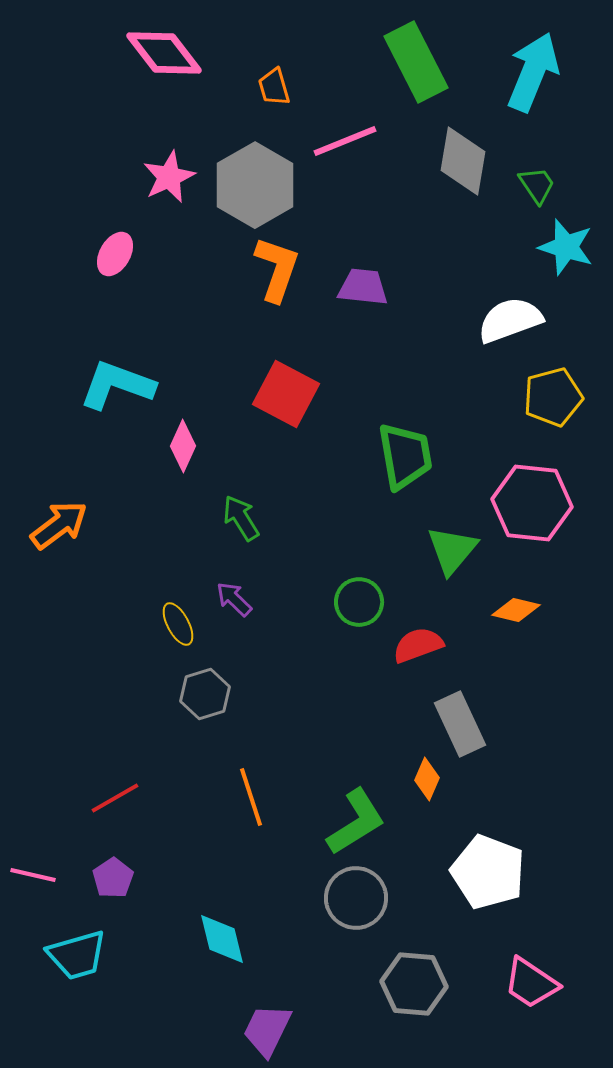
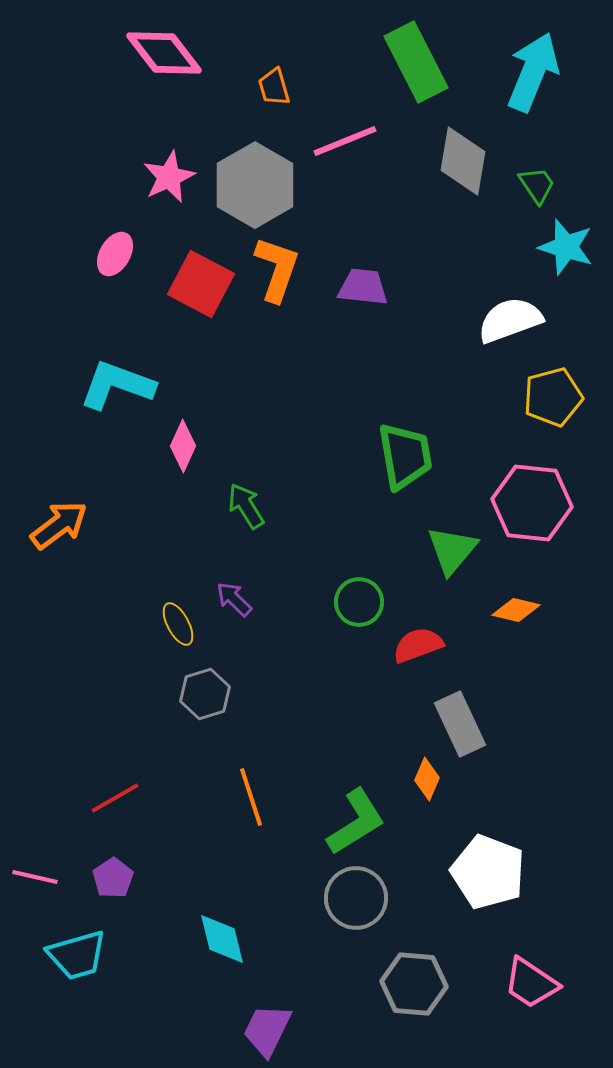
red square at (286, 394): moved 85 px left, 110 px up
green arrow at (241, 518): moved 5 px right, 12 px up
pink line at (33, 875): moved 2 px right, 2 px down
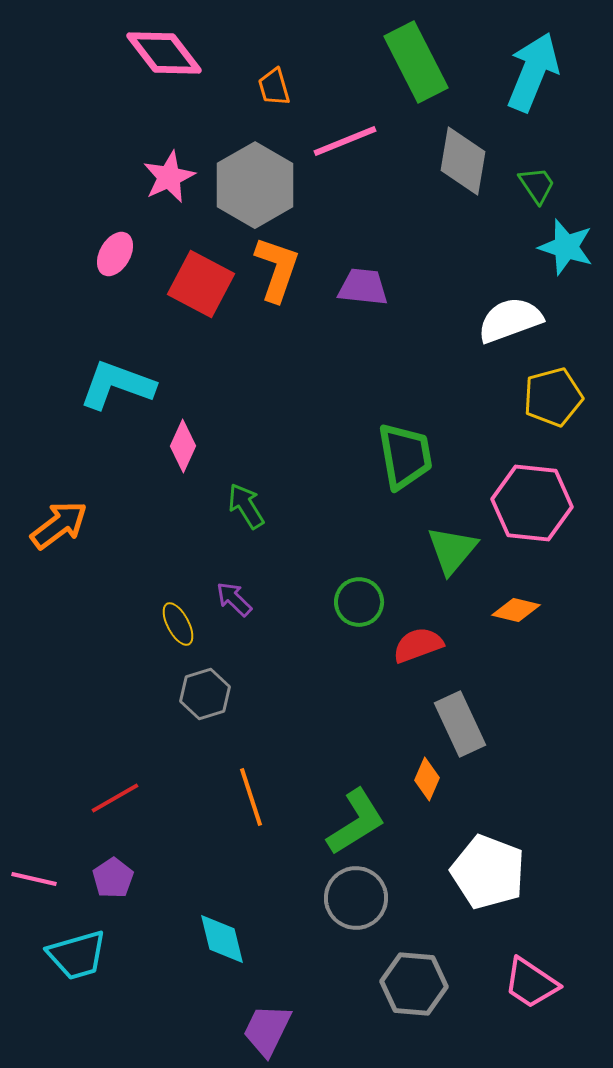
pink line at (35, 877): moved 1 px left, 2 px down
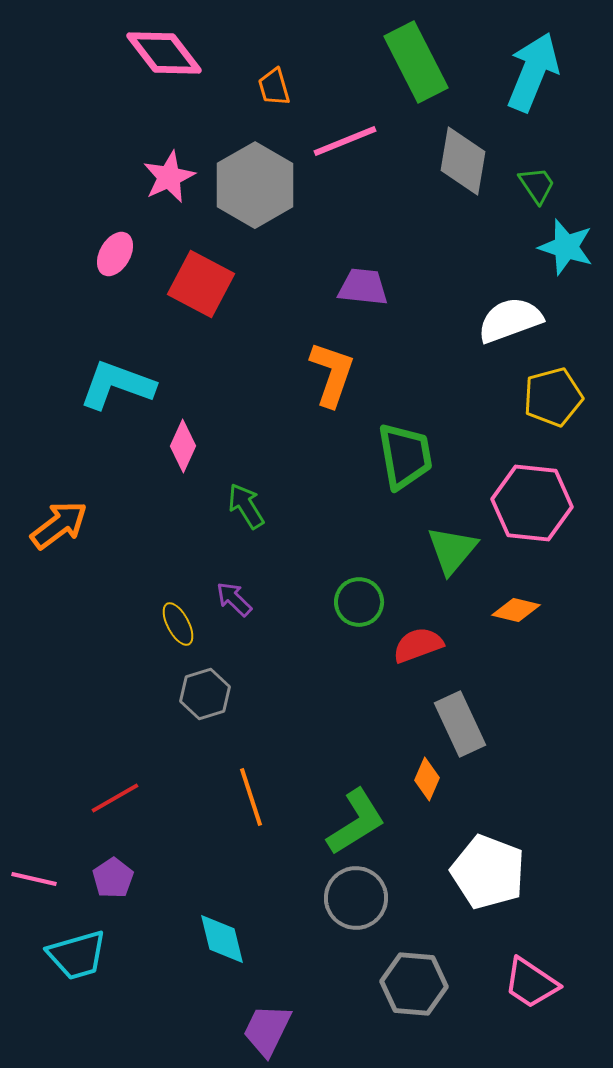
orange L-shape at (277, 269): moved 55 px right, 105 px down
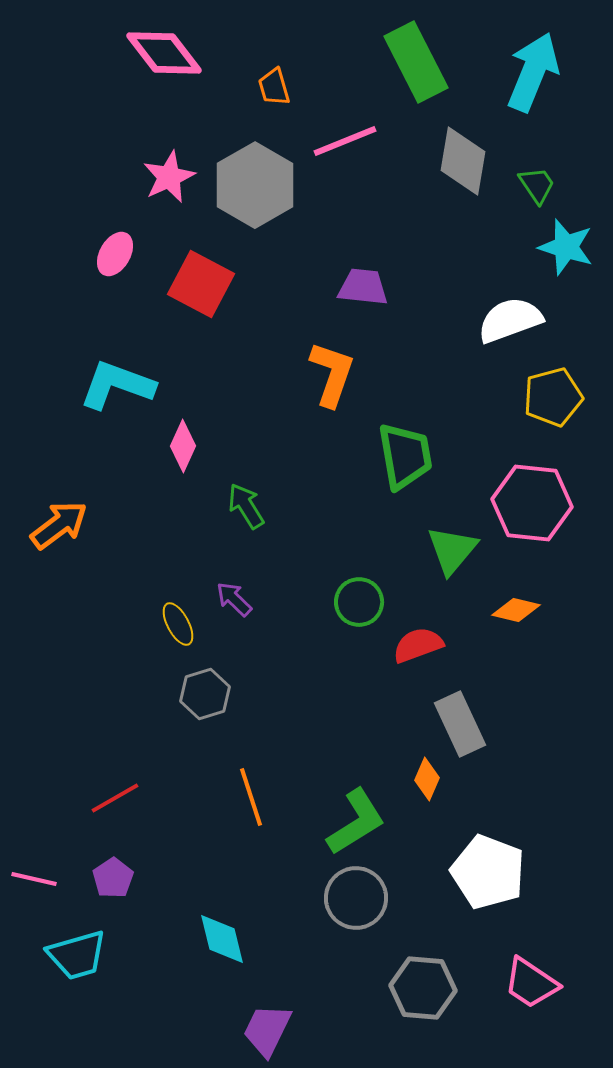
gray hexagon at (414, 984): moved 9 px right, 4 px down
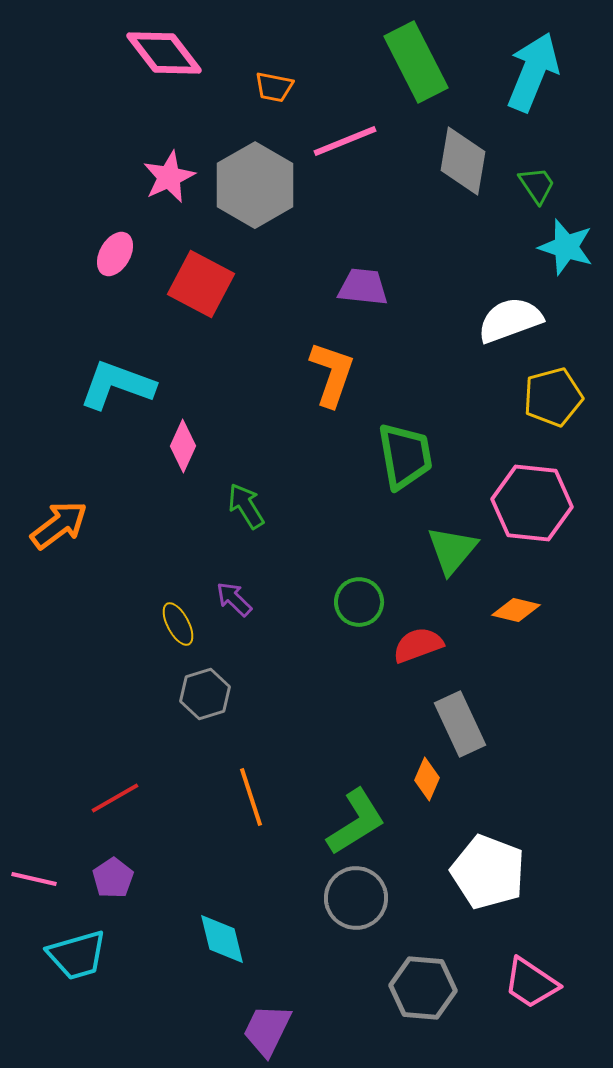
orange trapezoid at (274, 87): rotated 63 degrees counterclockwise
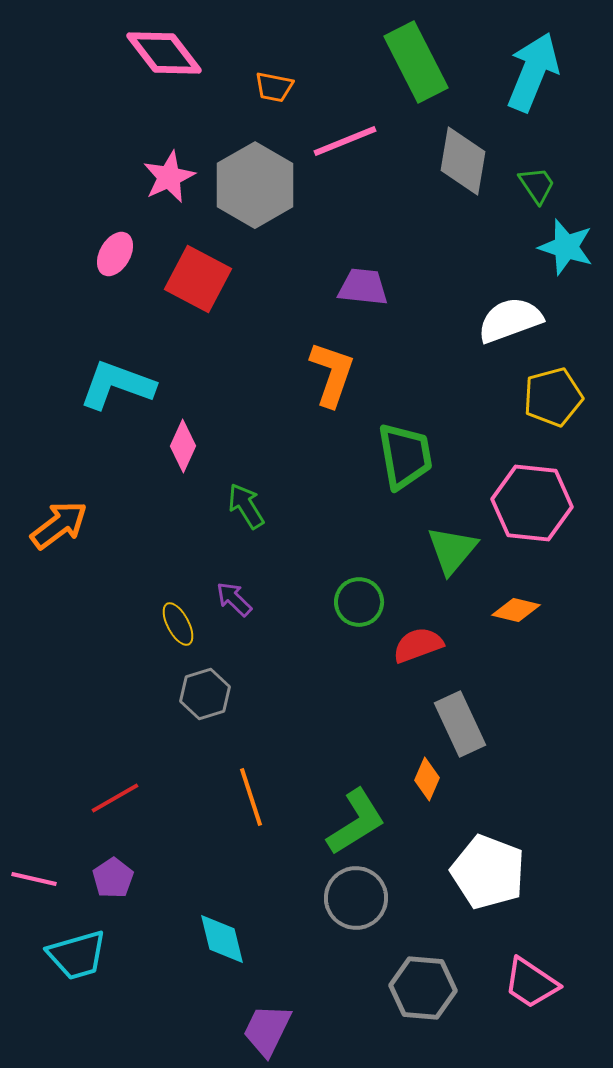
red square at (201, 284): moved 3 px left, 5 px up
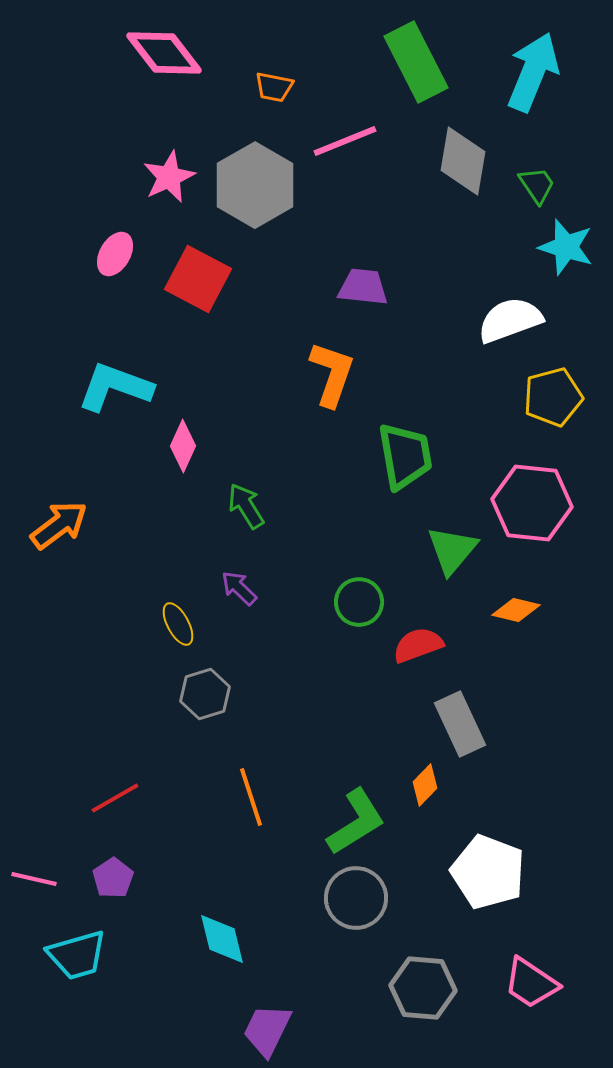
cyan L-shape at (117, 385): moved 2 px left, 2 px down
purple arrow at (234, 599): moved 5 px right, 11 px up
orange diamond at (427, 779): moved 2 px left, 6 px down; rotated 21 degrees clockwise
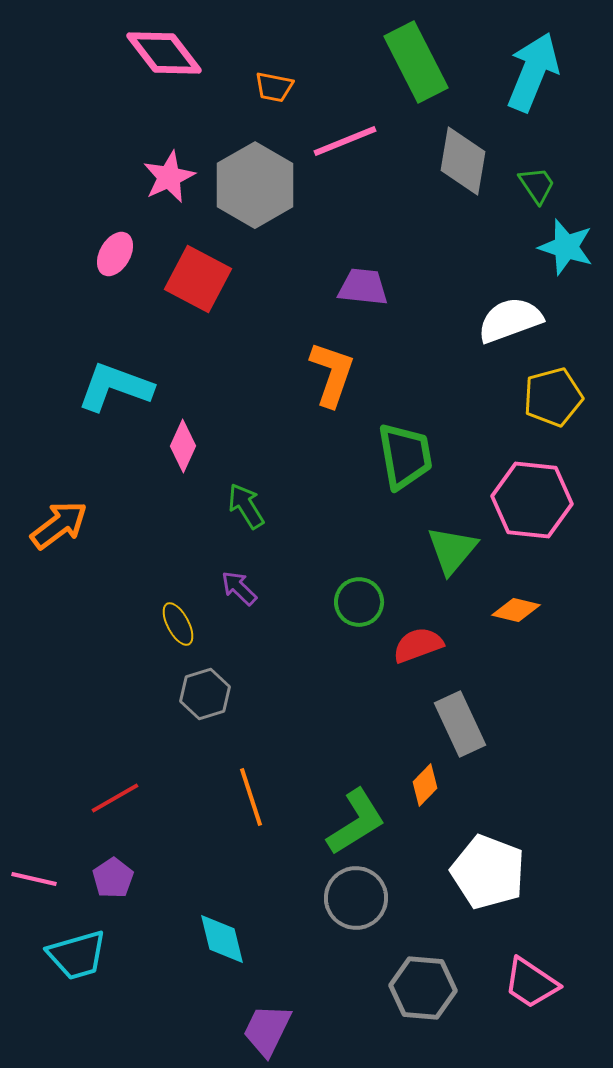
pink hexagon at (532, 503): moved 3 px up
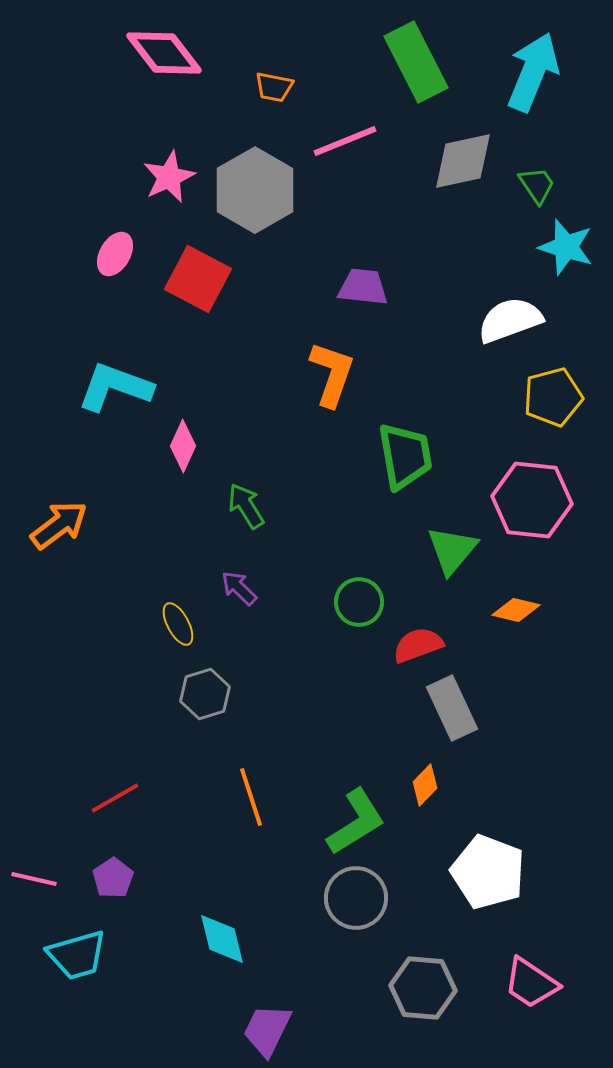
gray diamond at (463, 161): rotated 68 degrees clockwise
gray hexagon at (255, 185): moved 5 px down
gray rectangle at (460, 724): moved 8 px left, 16 px up
